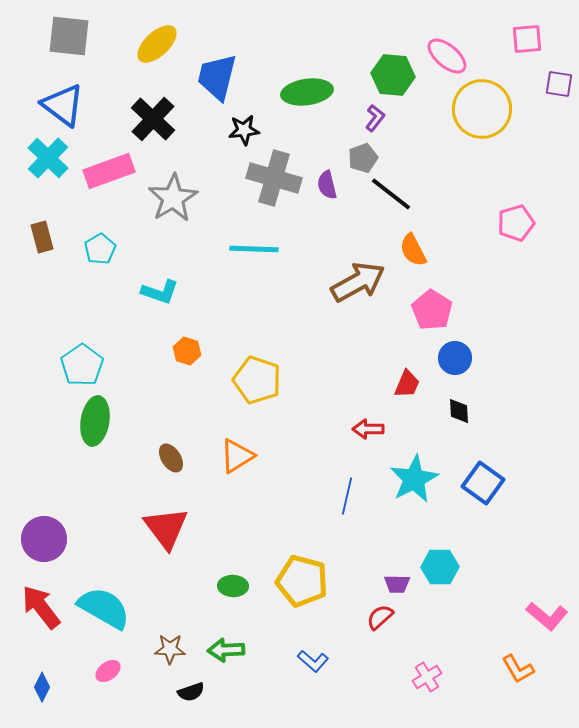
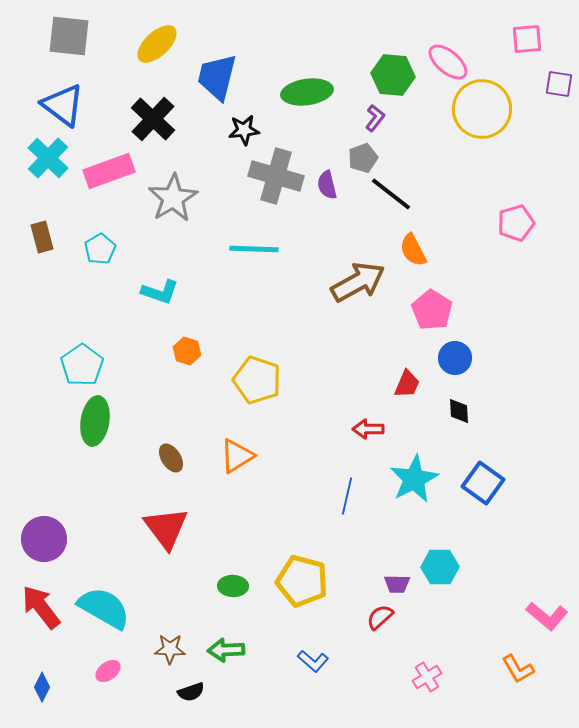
pink ellipse at (447, 56): moved 1 px right, 6 px down
gray cross at (274, 178): moved 2 px right, 2 px up
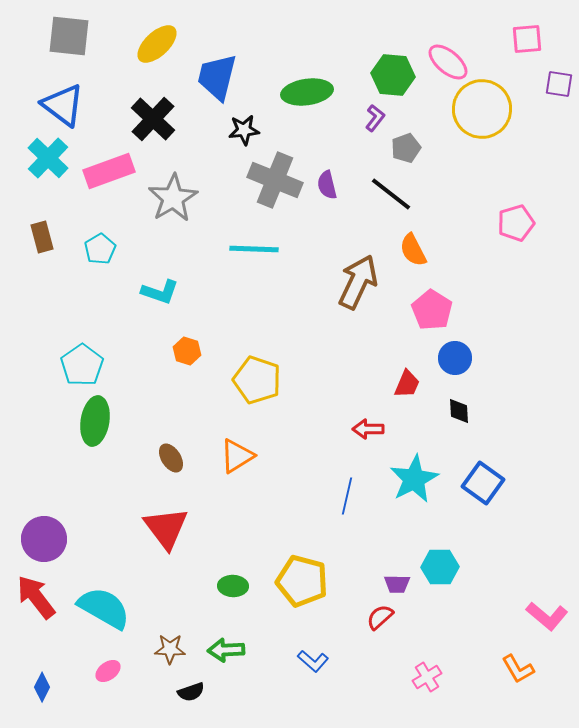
gray pentagon at (363, 158): moved 43 px right, 10 px up
gray cross at (276, 176): moved 1 px left, 4 px down; rotated 6 degrees clockwise
brown arrow at (358, 282): rotated 36 degrees counterclockwise
red arrow at (41, 607): moved 5 px left, 10 px up
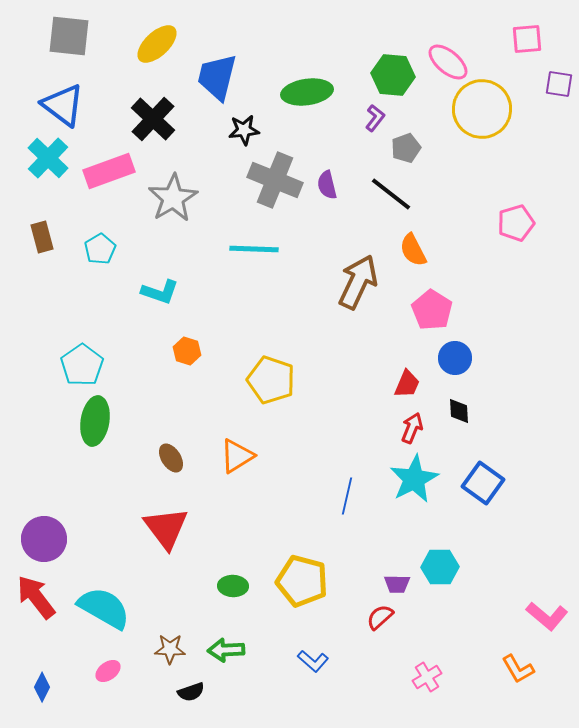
yellow pentagon at (257, 380): moved 14 px right
red arrow at (368, 429): moved 44 px right, 1 px up; rotated 112 degrees clockwise
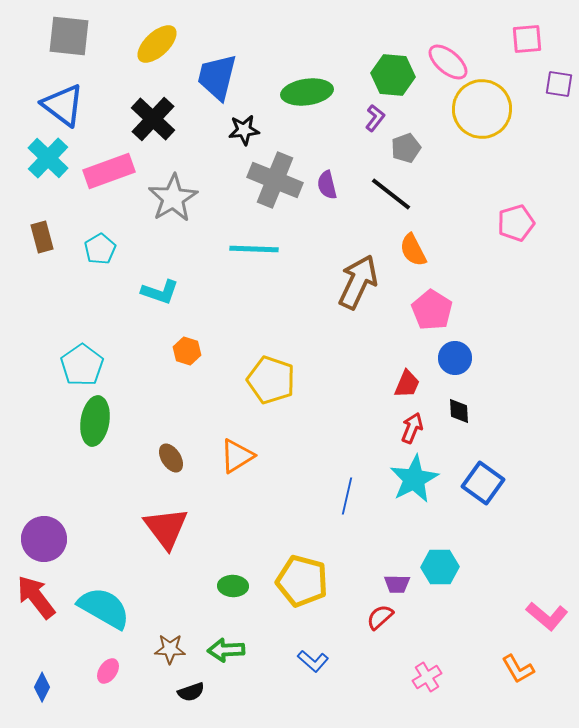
pink ellipse at (108, 671): rotated 20 degrees counterclockwise
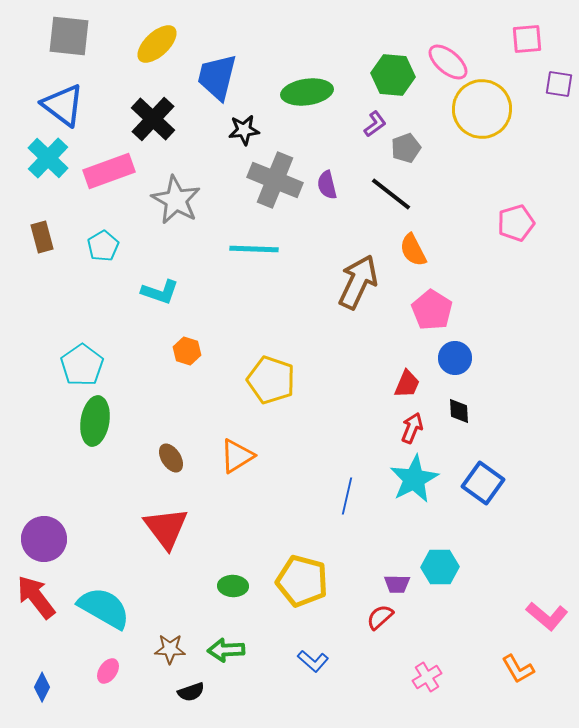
purple L-shape at (375, 118): moved 6 px down; rotated 16 degrees clockwise
gray star at (173, 198): moved 3 px right, 2 px down; rotated 12 degrees counterclockwise
cyan pentagon at (100, 249): moved 3 px right, 3 px up
